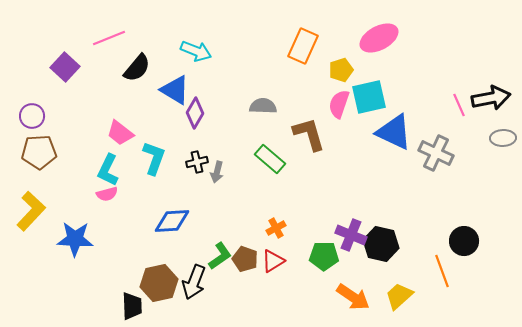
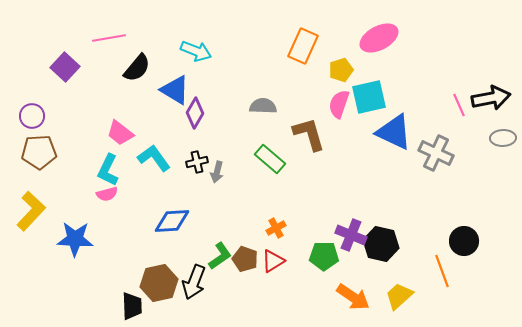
pink line at (109, 38): rotated 12 degrees clockwise
cyan L-shape at (154, 158): rotated 56 degrees counterclockwise
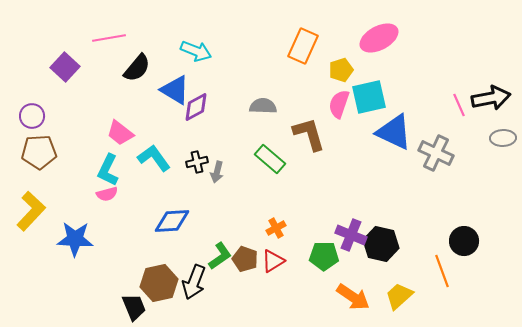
purple diamond at (195, 113): moved 1 px right, 6 px up; rotated 32 degrees clockwise
black trapezoid at (132, 306): moved 2 px right, 1 px down; rotated 20 degrees counterclockwise
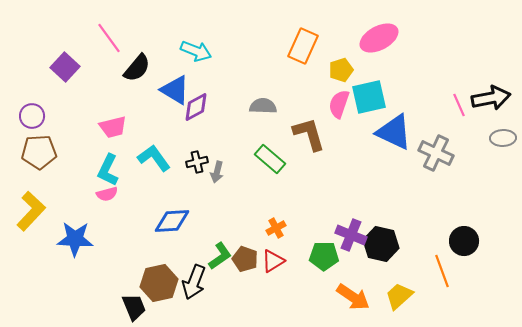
pink line at (109, 38): rotated 64 degrees clockwise
pink trapezoid at (120, 133): moved 7 px left, 6 px up; rotated 52 degrees counterclockwise
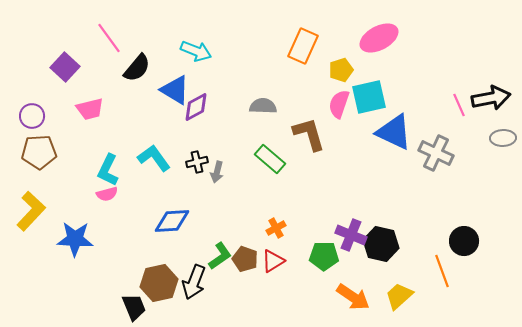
pink trapezoid at (113, 127): moved 23 px left, 18 px up
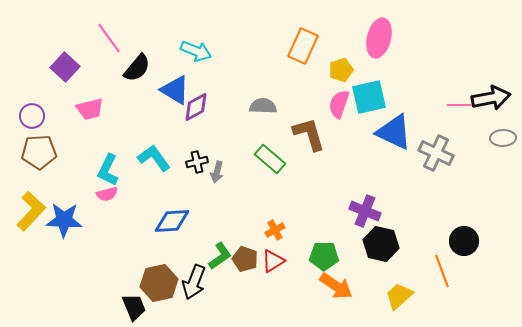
pink ellipse at (379, 38): rotated 48 degrees counterclockwise
pink line at (459, 105): rotated 65 degrees counterclockwise
orange cross at (276, 228): moved 1 px left, 2 px down
purple cross at (351, 235): moved 14 px right, 24 px up
blue star at (75, 239): moved 11 px left, 19 px up
orange arrow at (353, 297): moved 17 px left, 11 px up
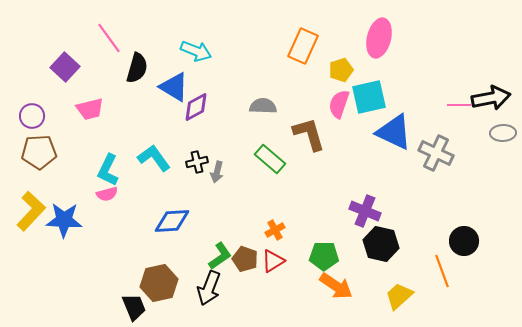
black semicircle at (137, 68): rotated 24 degrees counterclockwise
blue triangle at (175, 90): moved 1 px left, 3 px up
gray ellipse at (503, 138): moved 5 px up
black arrow at (194, 282): moved 15 px right, 6 px down
